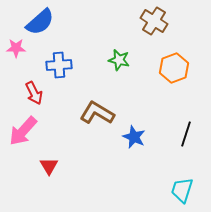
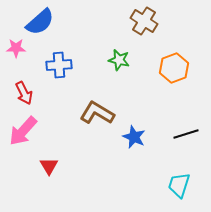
brown cross: moved 10 px left
red arrow: moved 10 px left
black line: rotated 55 degrees clockwise
cyan trapezoid: moved 3 px left, 5 px up
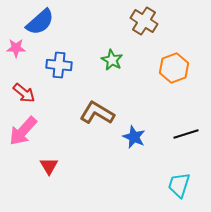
green star: moved 7 px left; rotated 15 degrees clockwise
blue cross: rotated 10 degrees clockwise
red arrow: rotated 25 degrees counterclockwise
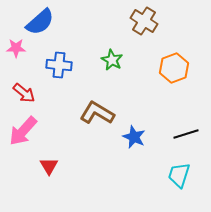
cyan trapezoid: moved 10 px up
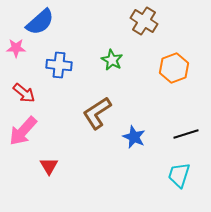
brown L-shape: rotated 64 degrees counterclockwise
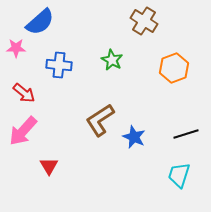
brown L-shape: moved 3 px right, 7 px down
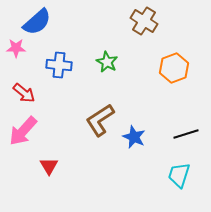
blue semicircle: moved 3 px left
green star: moved 5 px left, 2 px down
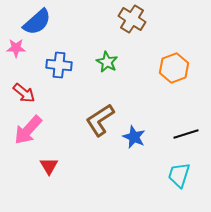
brown cross: moved 12 px left, 2 px up
pink arrow: moved 5 px right, 1 px up
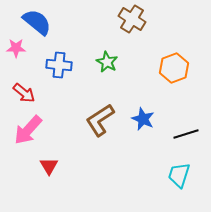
blue semicircle: rotated 100 degrees counterclockwise
blue star: moved 9 px right, 18 px up
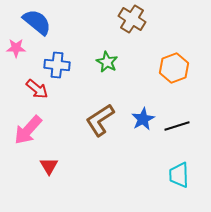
blue cross: moved 2 px left
red arrow: moved 13 px right, 4 px up
blue star: rotated 20 degrees clockwise
black line: moved 9 px left, 8 px up
cyan trapezoid: rotated 20 degrees counterclockwise
